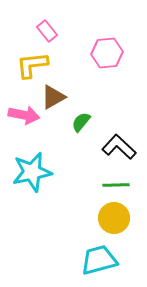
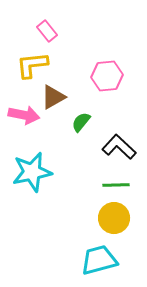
pink hexagon: moved 23 px down
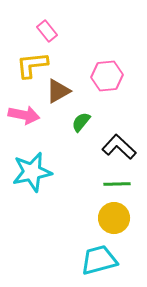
brown triangle: moved 5 px right, 6 px up
green line: moved 1 px right, 1 px up
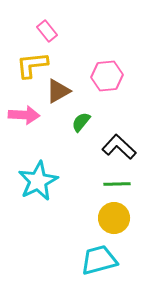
pink arrow: rotated 8 degrees counterclockwise
cyan star: moved 6 px right, 9 px down; rotated 15 degrees counterclockwise
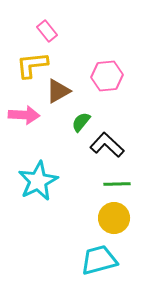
black L-shape: moved 12 px left, 2 px up
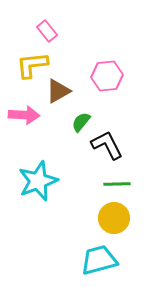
black L-shape: rotated 20 degrees clockwise
cyan star: rotated 6 degrees clockwise
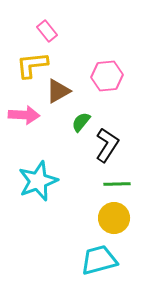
black L-shape: rotated 60 degrees clockwise
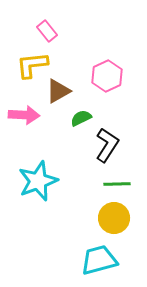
pink hexagon: rotated 20 degrees counterclockwise
green semicircle: moved 4 px up; rotated 25 degrees clockwise
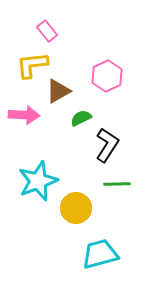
yellow circle: moved 38 px left, 10 px up
cyan trapezoid: moved 1 px right, 6 px up
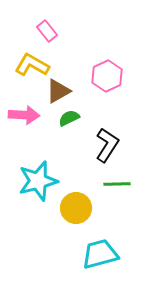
yellow L-shape: rotated 36 degrees clockwise
green semicircle: moved 12 px left
cyan star: rotated 6 degrees clockwise
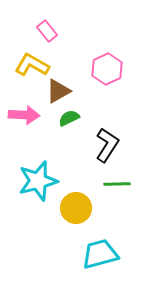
pink hexagon: moved 7 px up
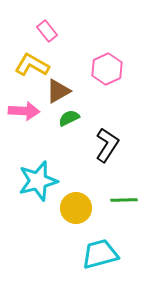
pink arrow: moved 4 px up
green line: moved 7 px right, 16 px down
